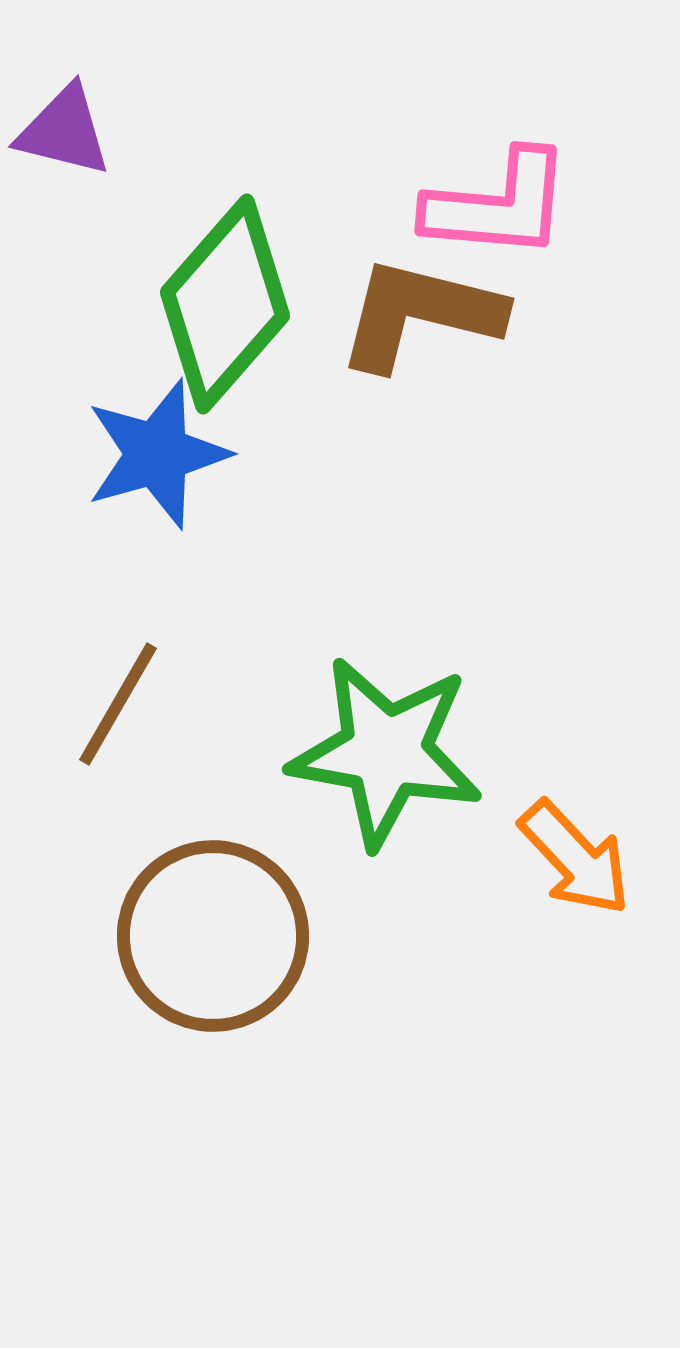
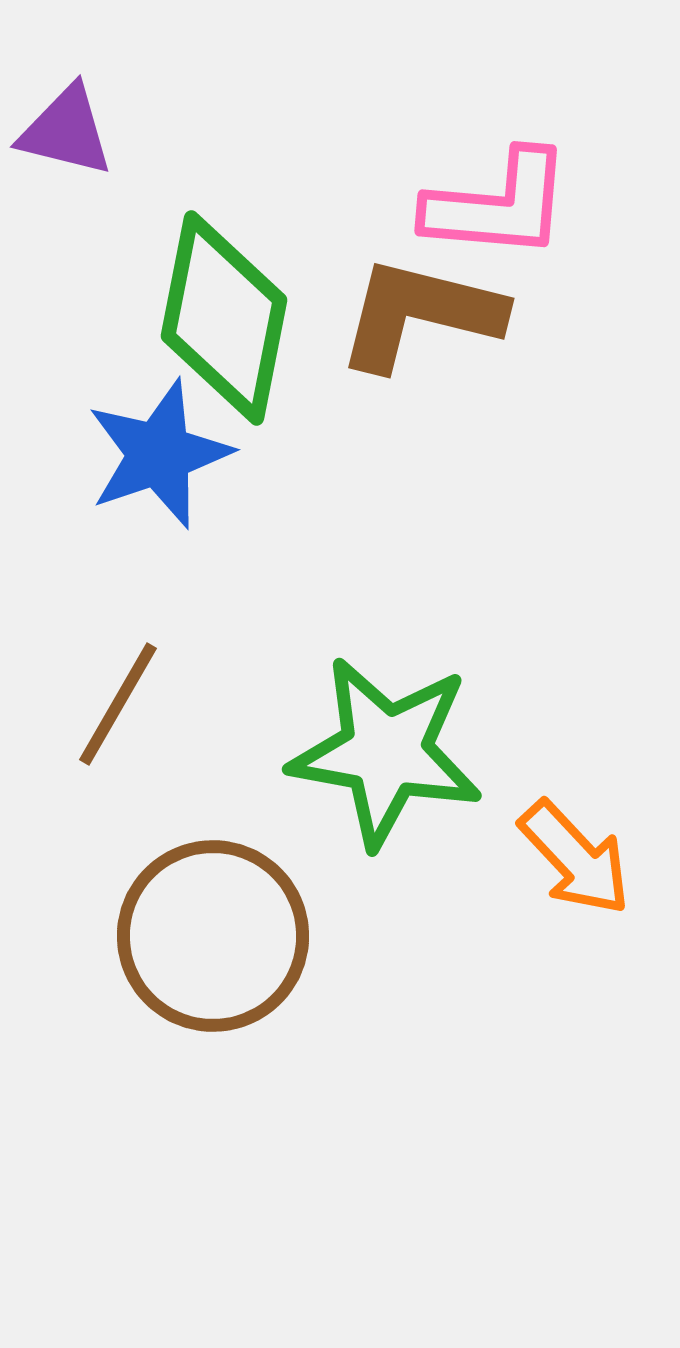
purple triangle: moved 2 px right
green diamond: moved 1 px left, 14 px down; rotated 30 degrees counterclockwise
blue star: moved 2 px right; rotated 3 degrees counterclockwise
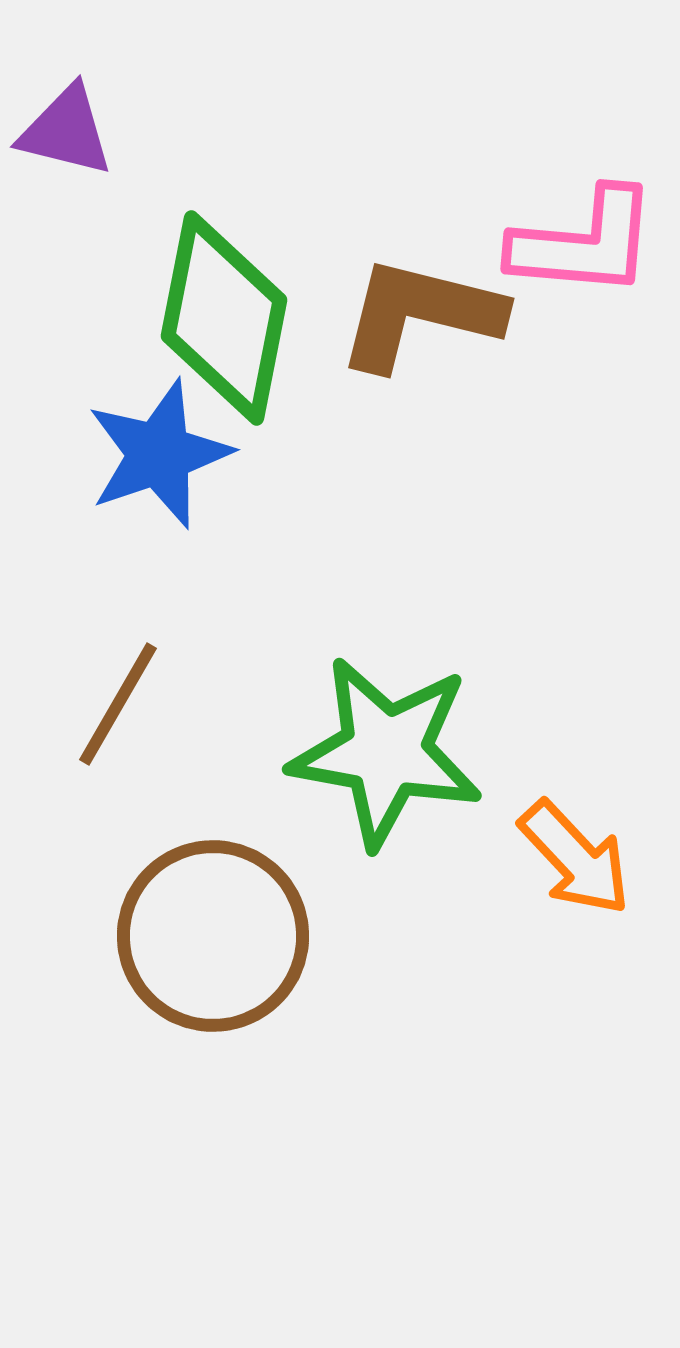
pink L-shape: moved 86 px right, 38 px down
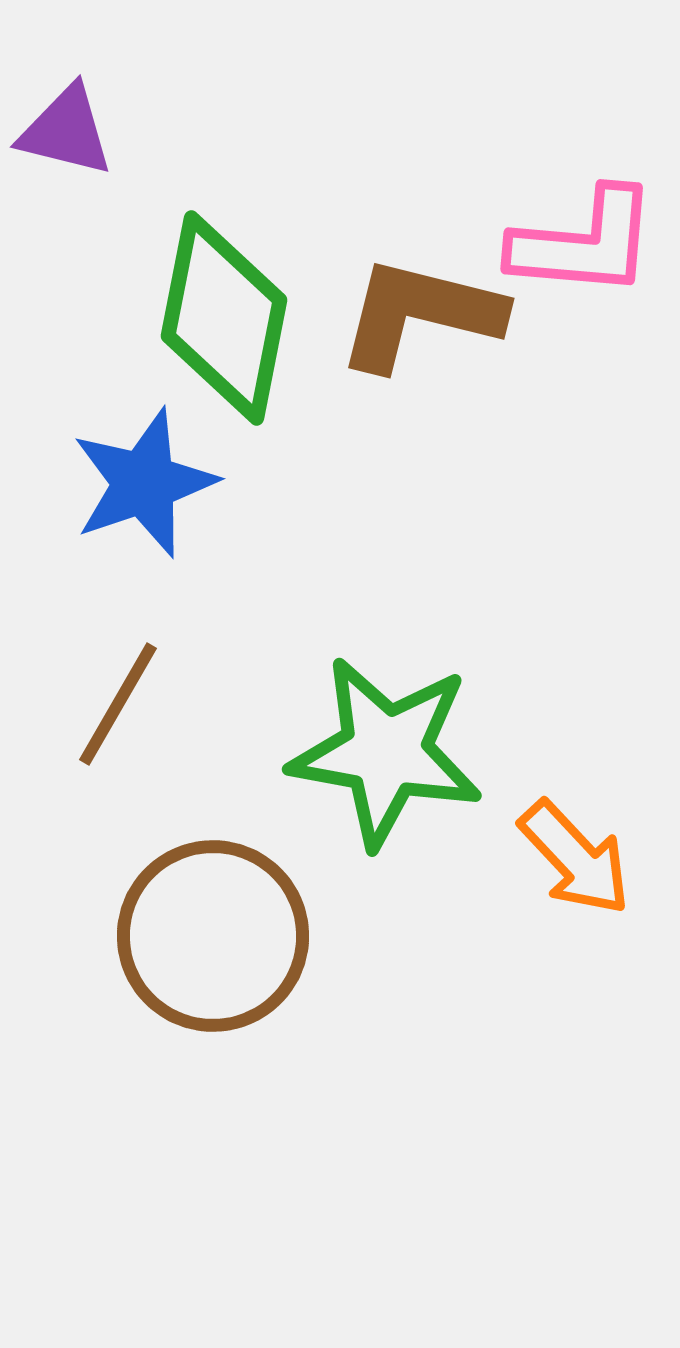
blue star: moved 15 px left, 29 px down
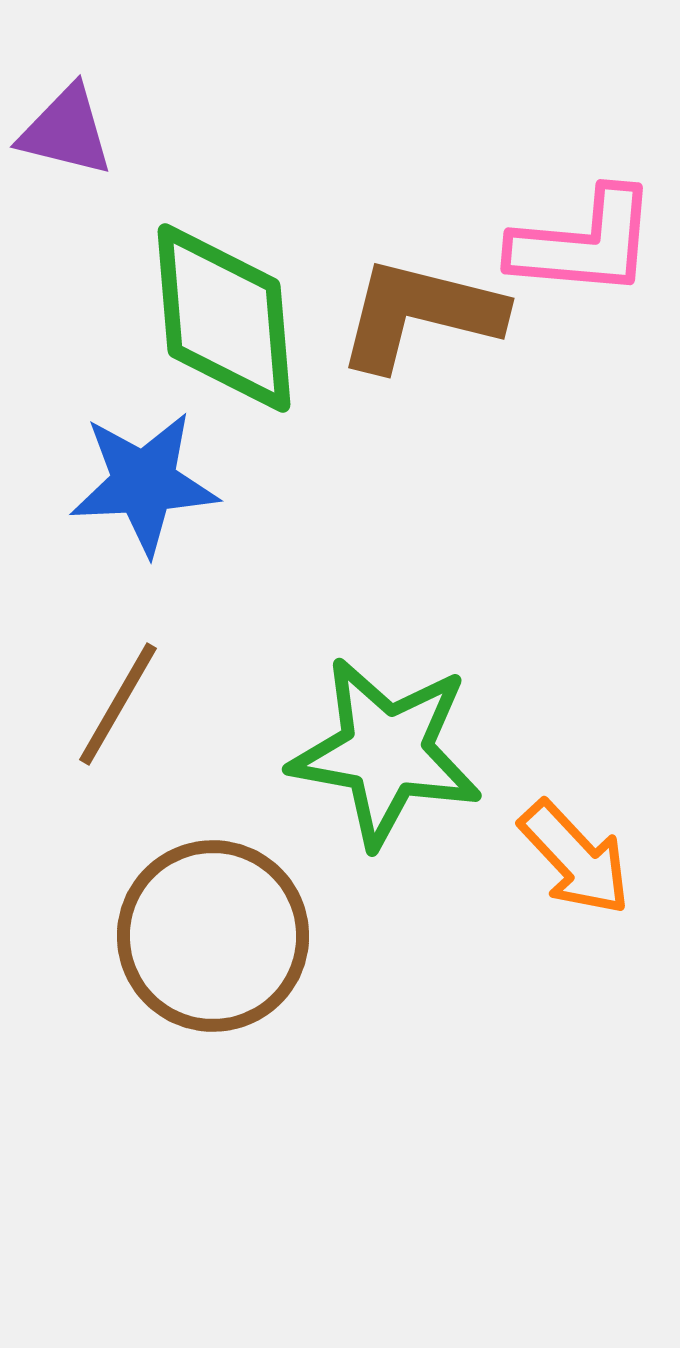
green diamond: rotated 16 degrees counterclockwise
blue star: rotated 16 degrees clockwise
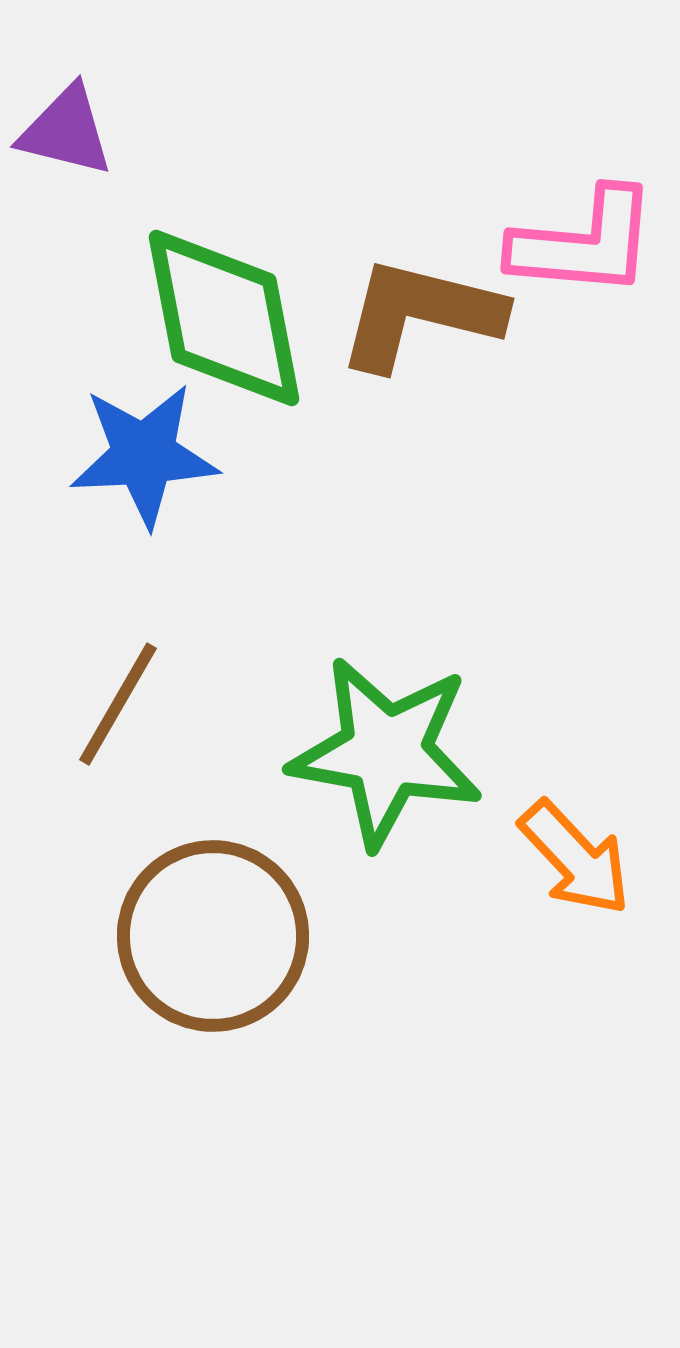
green diamond: rotated 6 degrees counterclockwise
blue star: moved 28 px up
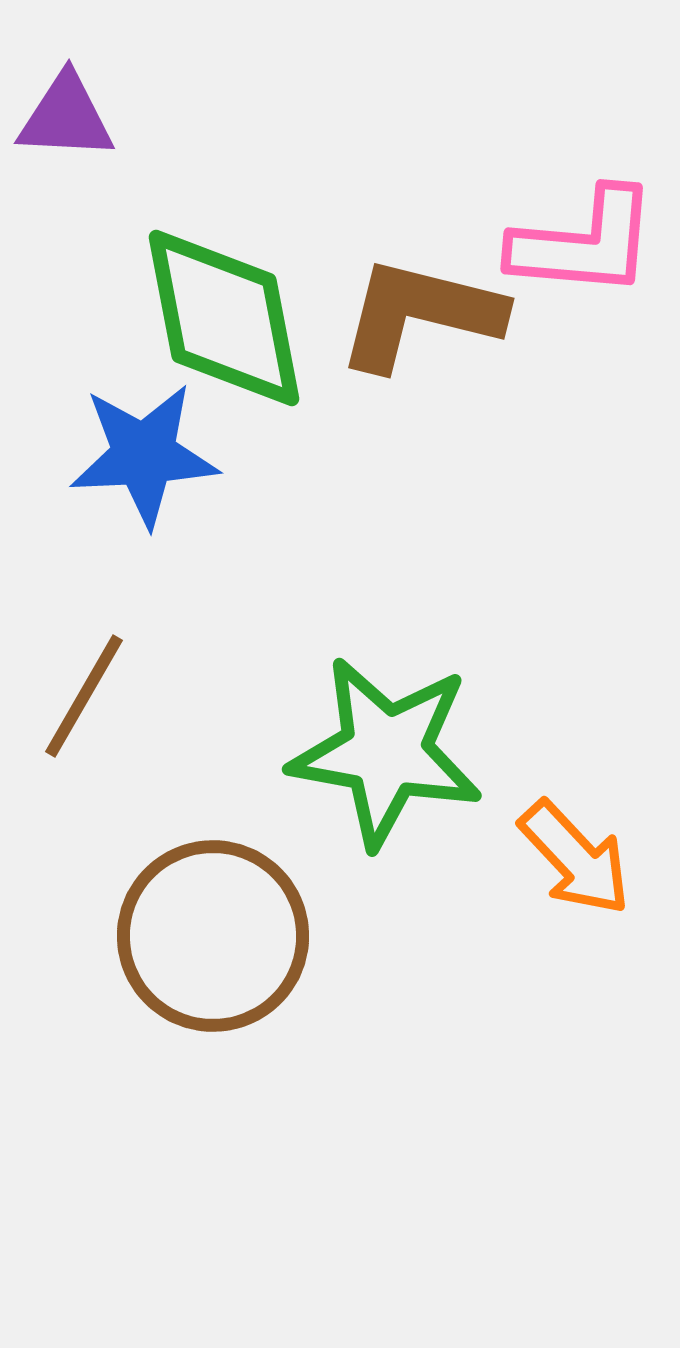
purple triangle: moved 14 px up; rotated 11 degrees counterclockwise
brown line: moved 34 px left, 8 px up
